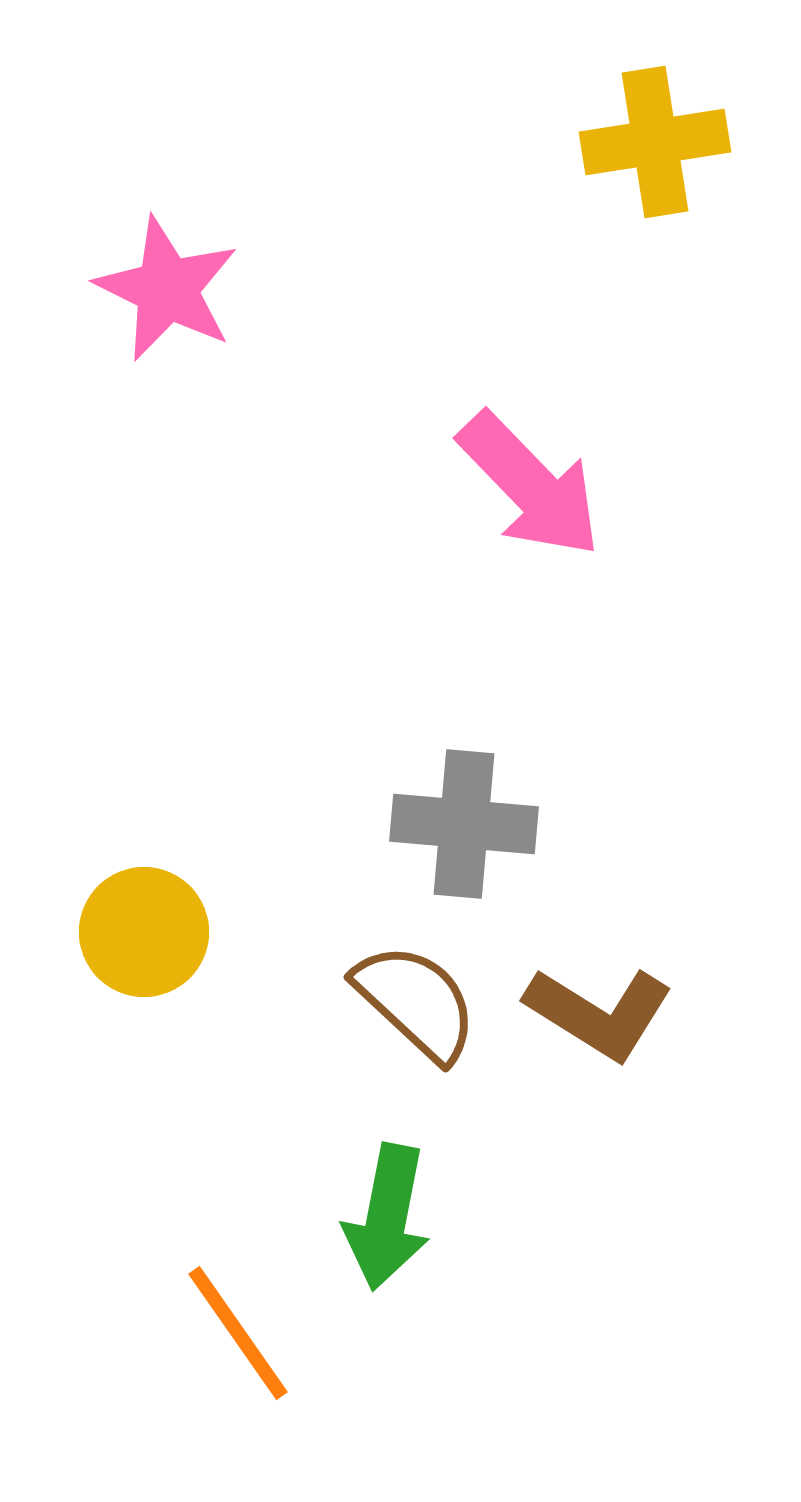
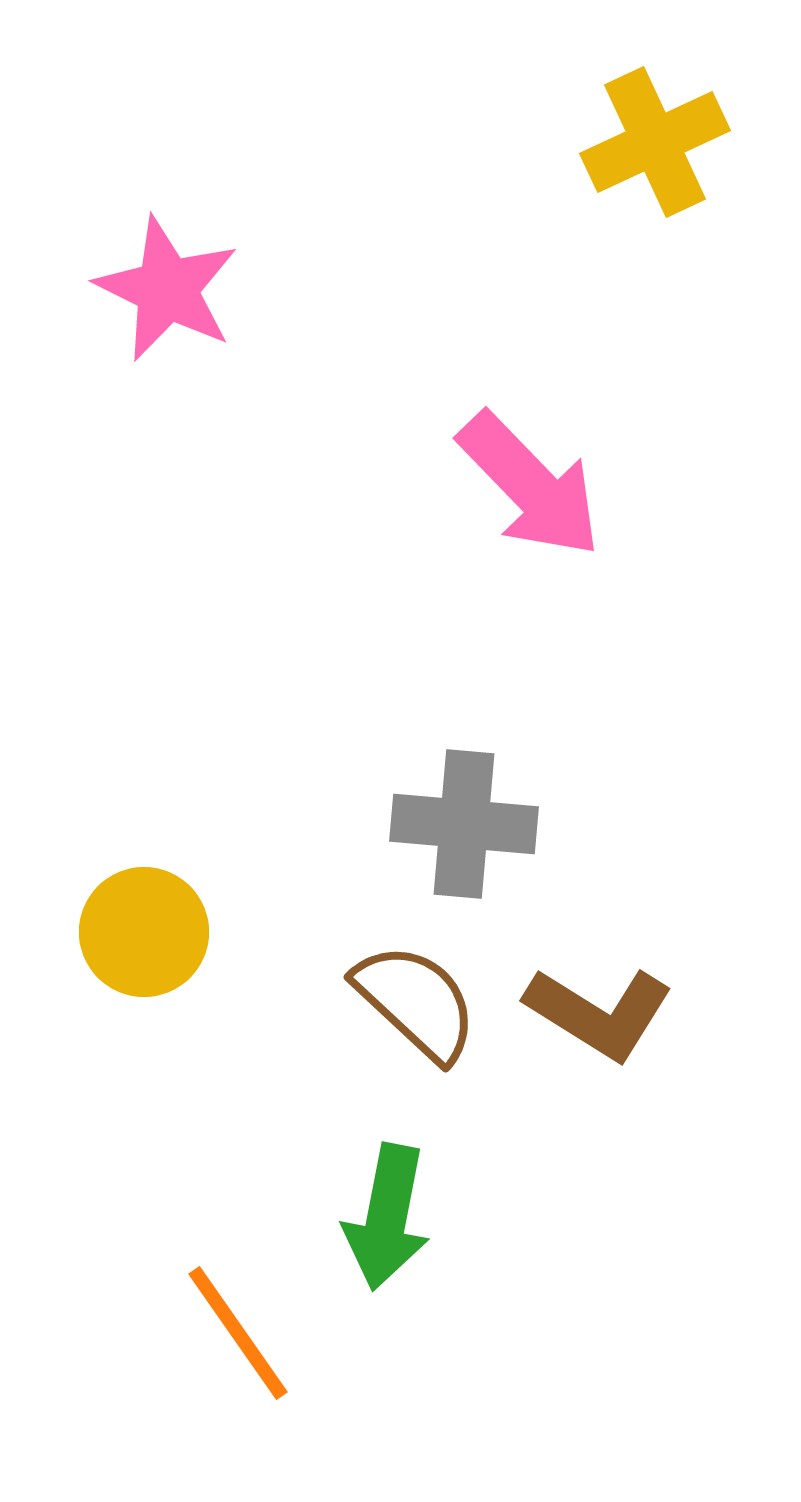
yellow cross: rotated 16 degrees counterclockwise
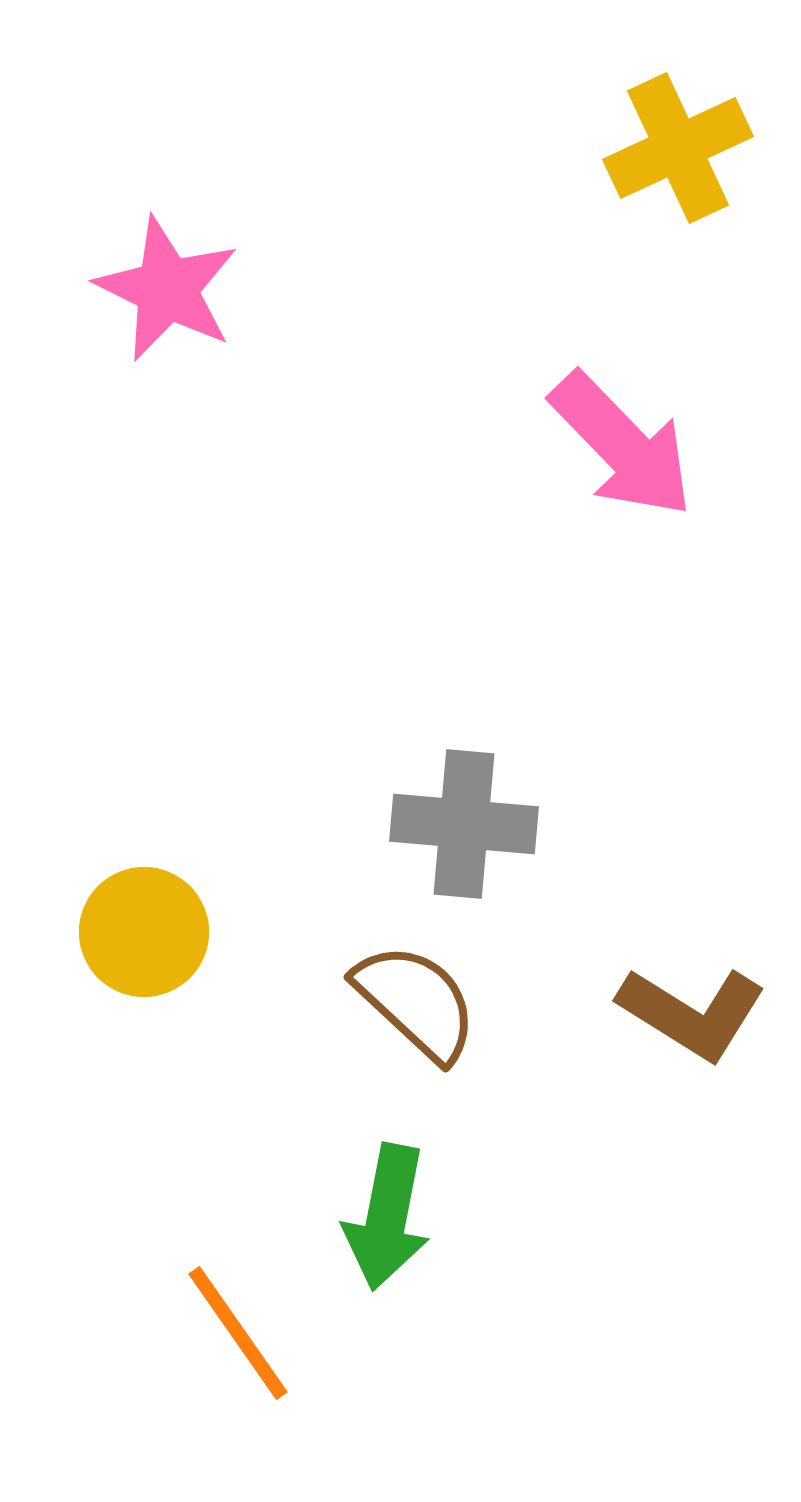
yellow cross: moved 23 px right, 6 px down
pink arrow: moved 92 px right, 40 px up
brown L-shape: moved 93 px right
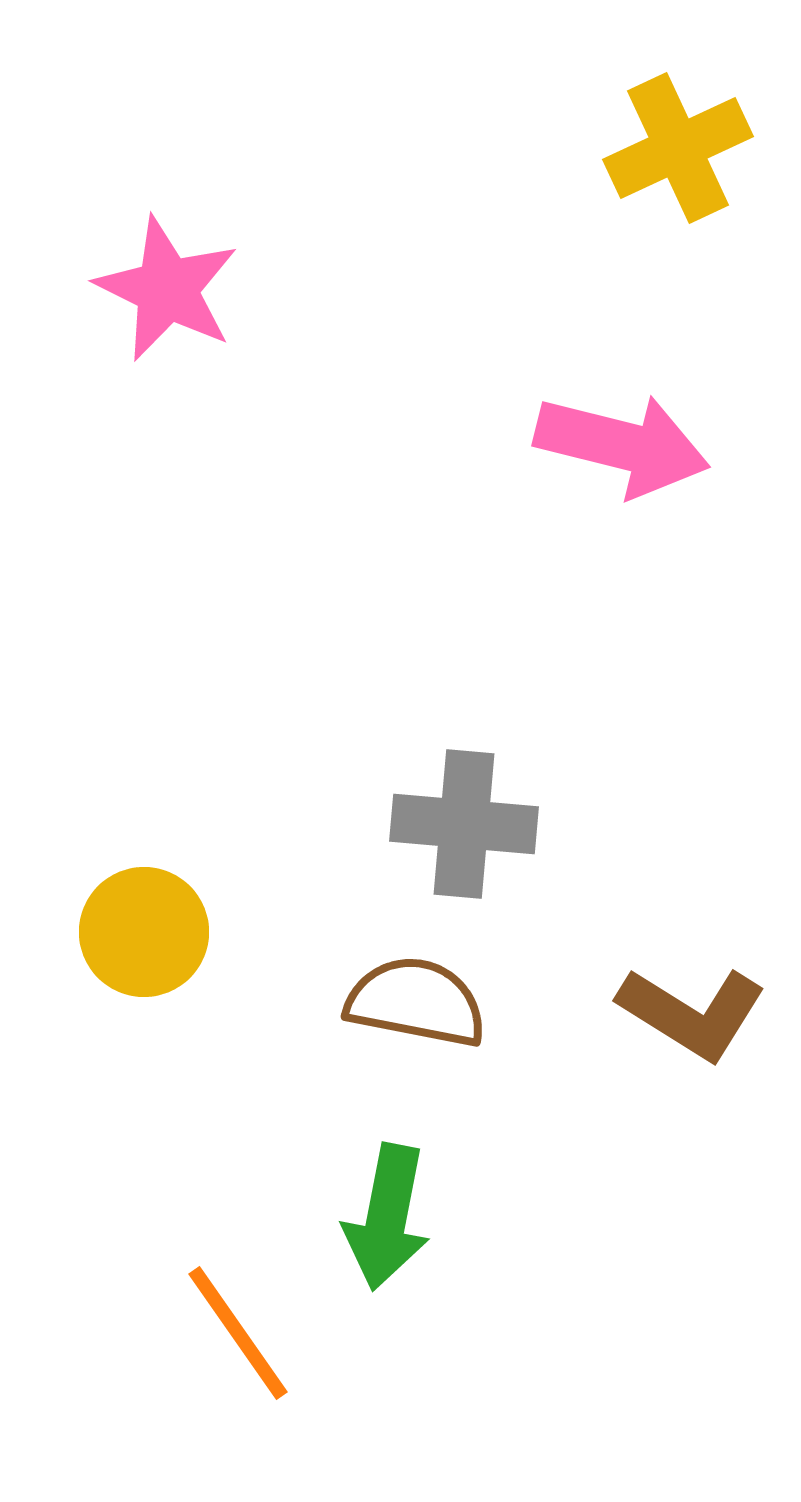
pink arrow: rotated 32 degrees counterclockwise
brown semicircle: rotated 32 degrees counterclockwise
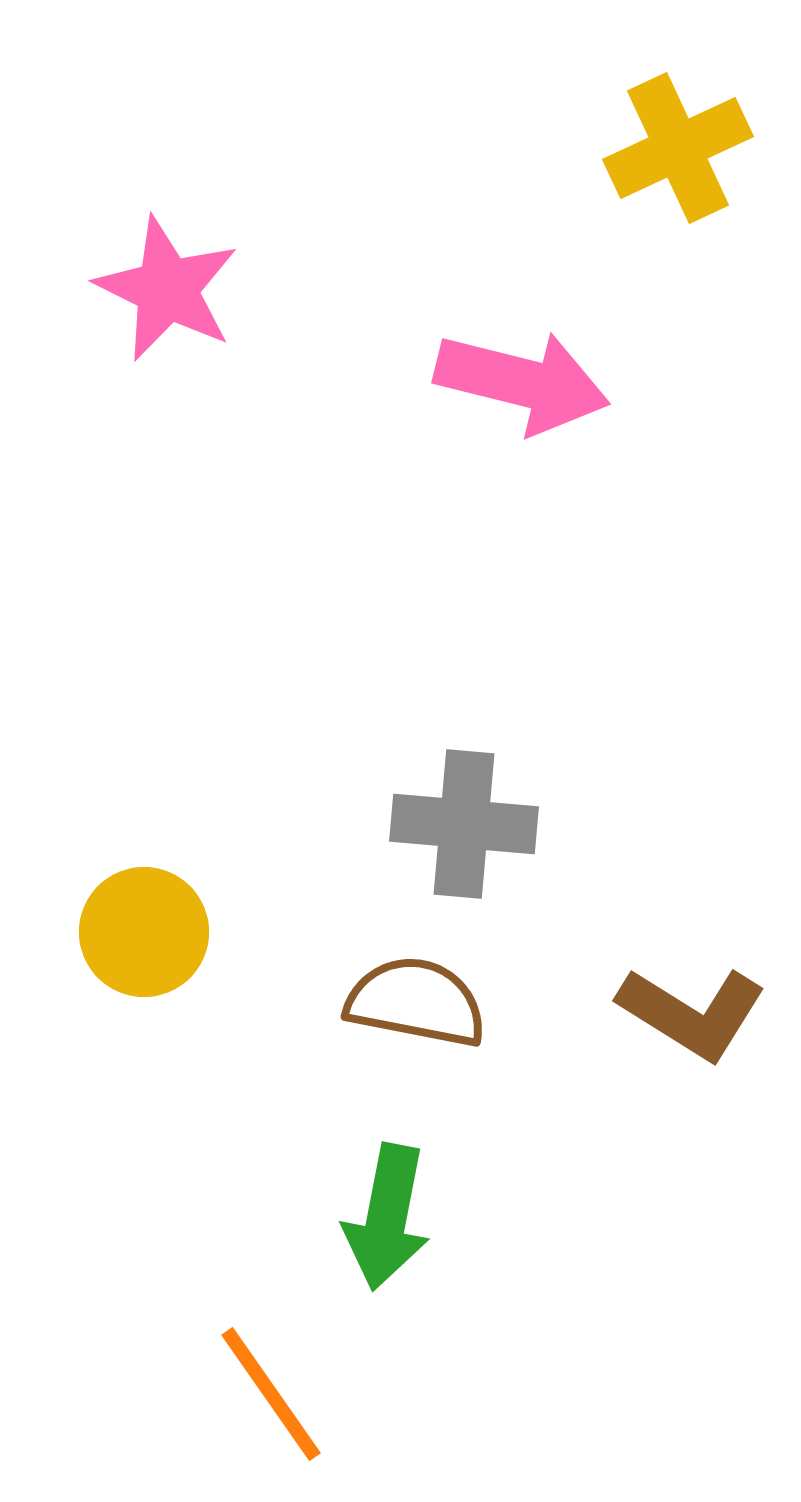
pink arrow: moved 100 px left, 63 px up
orange line: moved 33 px right, 61 px down
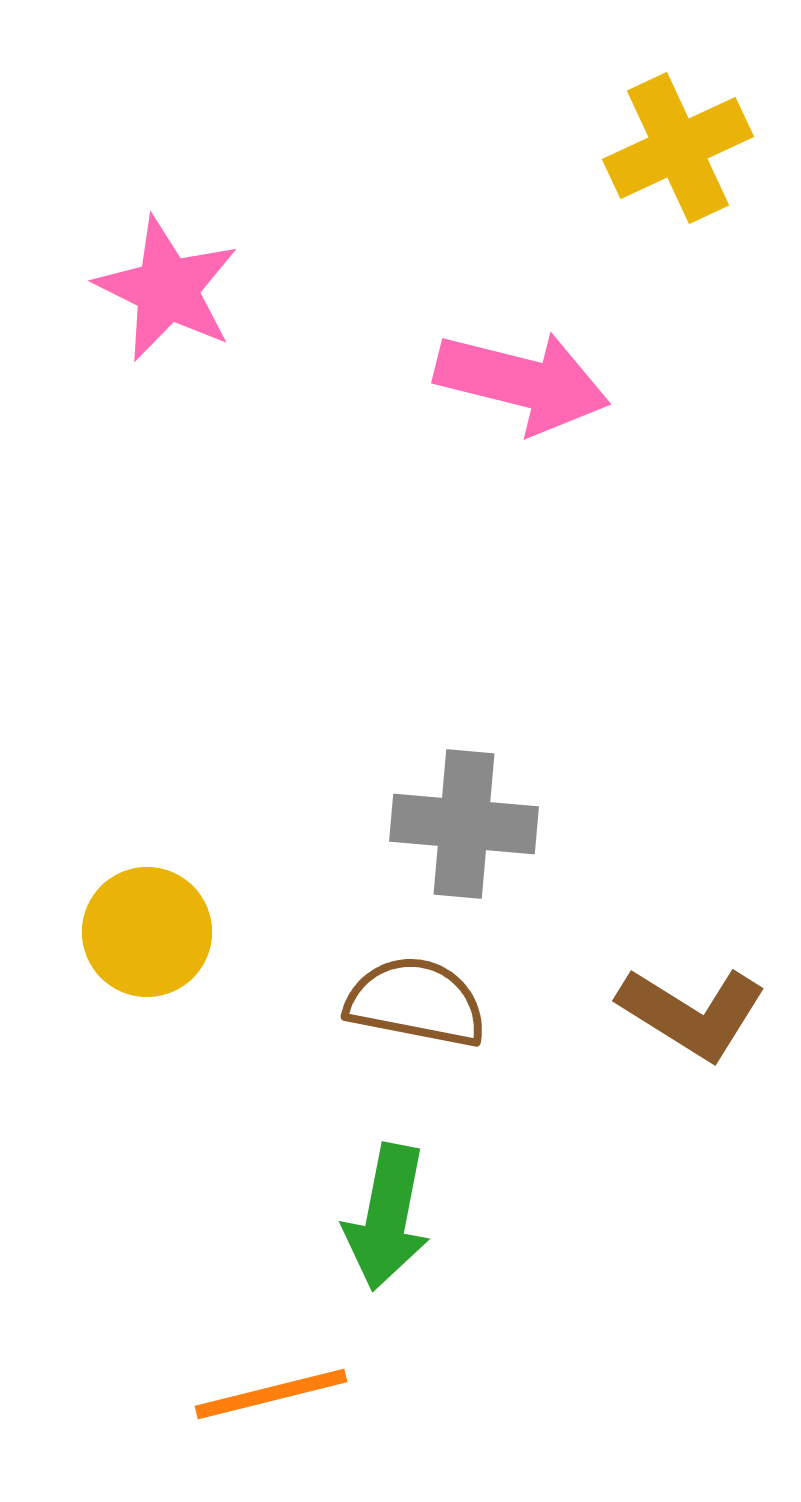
yellow circle: moved 3 px right
orange line: rotated 69 degrees counterclockwise
